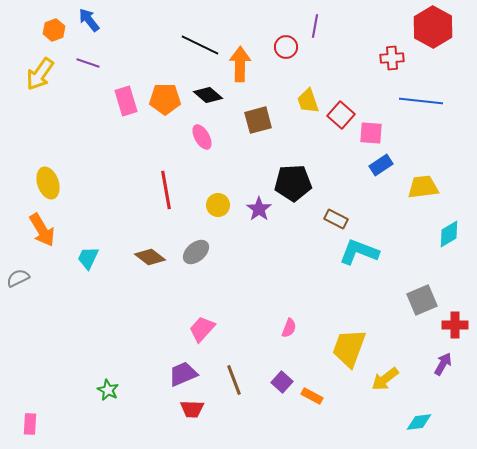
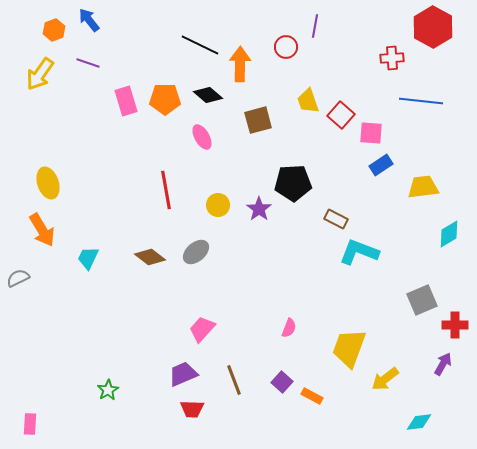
green star at (108, 390): rotated 15 degrees clockwise
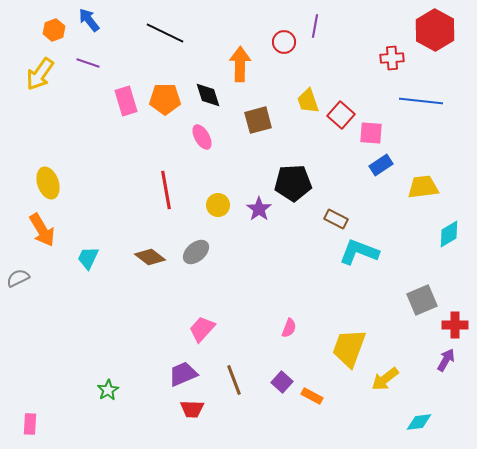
red hexagon at (433, 27): moved 2 px right, 3 px down
black line at (200, 45): moved 35 px left, 12 px up
red circle at (286, 47): moved 2 px left, 5 px up
black diamond at (208, 95): rotated 32 degrees clockwise
purple arrow at (443, 364): moved 3 px right, 4 px up
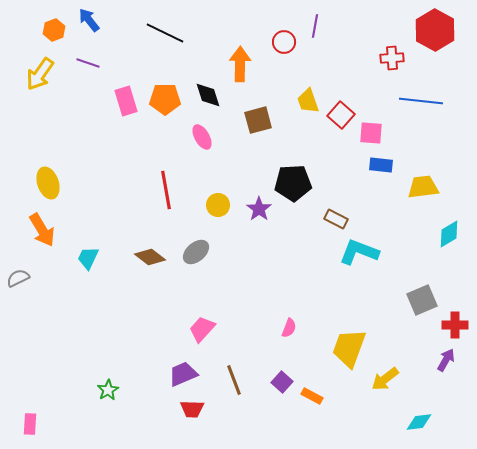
blue rectangle at (381, 165): rotated 40 degrees clockwise
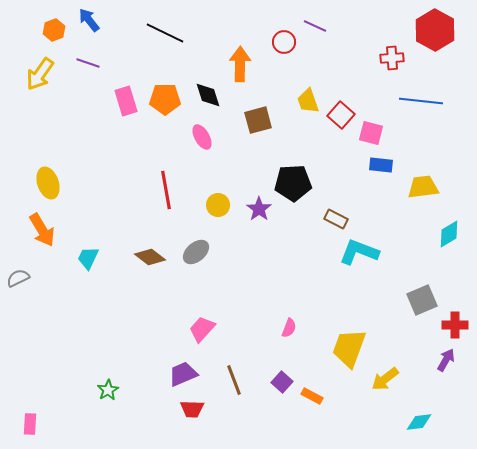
purple line at (315, 26): rotated 75 degrees counterclockwise
pink square at (371, 133): rotated 10 degrees clockwise
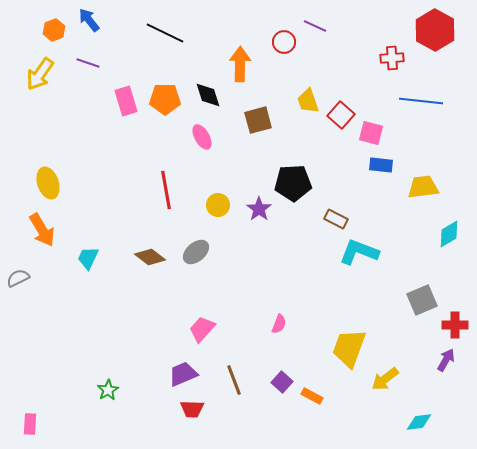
pink semicircle at (289, 328): moved 10 px left, 4 px up
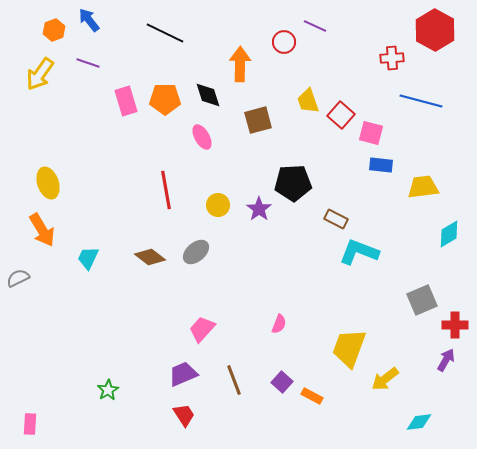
blue line at (421, 101): rotated 9 degrees clockwise
red trapezoid at (192, 409): moved 8 px left, 6 px down; rotated 125 degrees counterclockwise
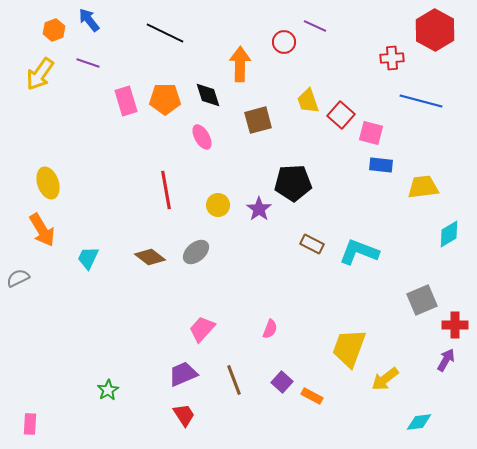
brown rectangle at (336, 219): moved 24 px left, 25 px down
pink semicircle at (279, 324): moved 9 px left, 5 px down
